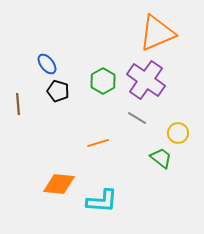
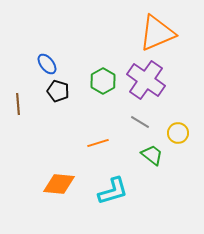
gray line: moved 3 px right, 4 px down
green trapezoid: moved 9 px left, 3 px up
cyan L-shape: moved 11 px right, 10 px up; rotated 20 degrees counterclockwise
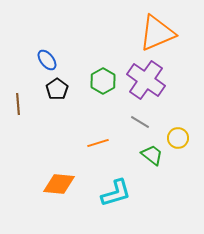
blue ellipse: moved 4 px up
black pentagon: moved 1 px left, 2 px up; rotated 20 degrees clockwise
yellow circle: moved 5 px down
cyan L-shape: moved 3 px right, 2 px down
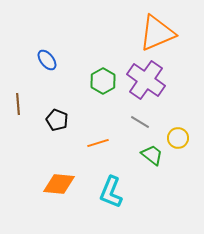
black pentagon: moved 31 px down; rotated 15 degrees counterclockwise
cyan L-shape: moved 5 px left, 1 px up; rotated 128 degrees clockwise
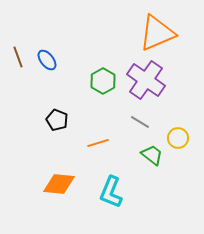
brown line: moved 47 px up; rotated 15 degrees counterclockwise
